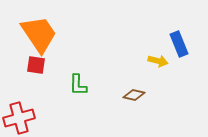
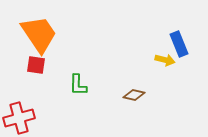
yellow arrow: moved 7 px right, 1 px up
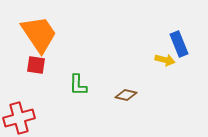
brown diamond: moved 8 px left
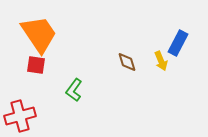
blue rectangle: moved 1 px left, 1 px up; rotated 50 degrees clockwise
yellow arrow: moved 4 px left, 1 px down; rotated 54 degrees clockwise
green L-shape: moved 4 px left, 5 px down; rotated 35 degrees clockwise
brown diamond: moved 1 px right, 33 px up; rotated 60 degrees clockwise
red cross: moved 1 px right, 2 px up
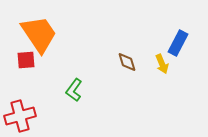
yellow arrow: moved 1 px right, 3 px down
red square: moved 10 px left, 5 px up; rotated 12 degrees counterclockwise
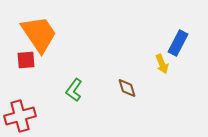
brown diamond: moved 26 px down
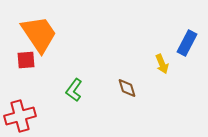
blue rectangle: moved 9 px right
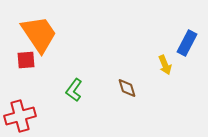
yellow arrow: moved 3 px right, 1 px down
